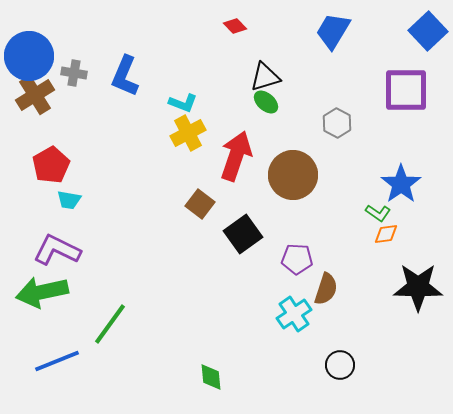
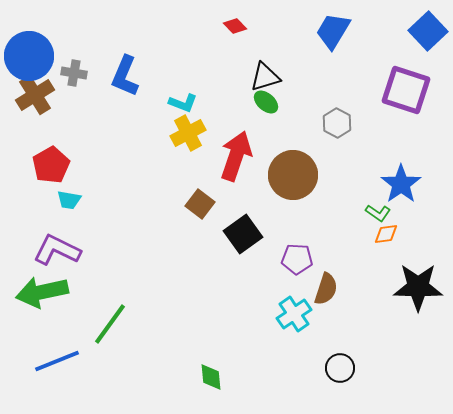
purple square: rotated 18 degrees clockwise
black circle: moved 3 px down
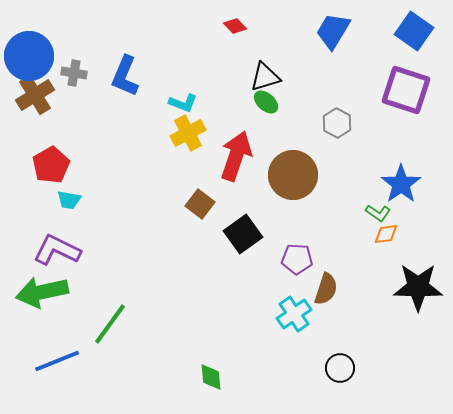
blue square: moved 14 px left; rotated 12 degrees counterclockwise
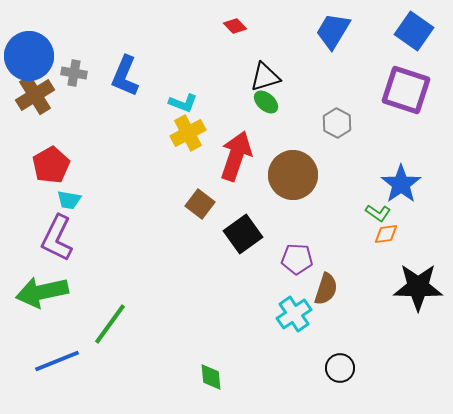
purple L-shape: moved 12 px up; rotated 90 degrees counterclockwise
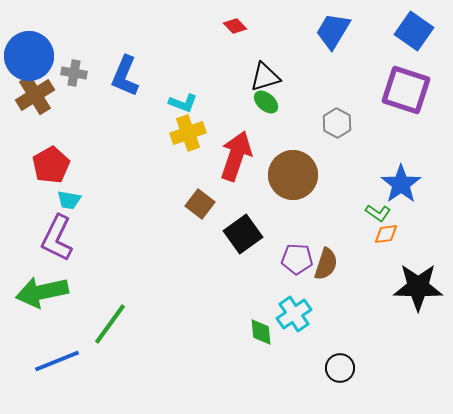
yellow cross: rotated 8 degrees clockwise
brown semicircle: moved 25 px up
green diamond: moved 50 px right, 45 px up
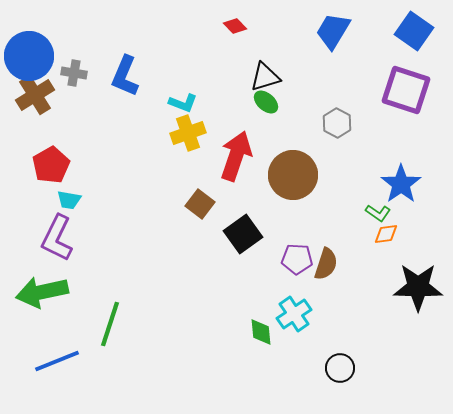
green line: rotated 18 degrees counterclockwise
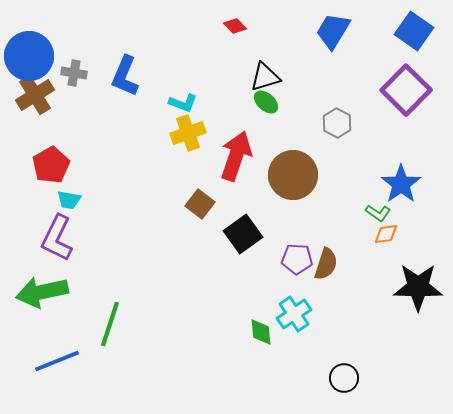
purple square: rotated 27 degrees clockwise
black circle: moved 4 px right, 10 px down
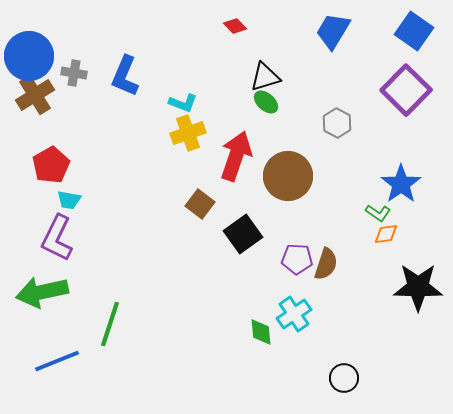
brown circle: moved 5 px left, 1 px down
